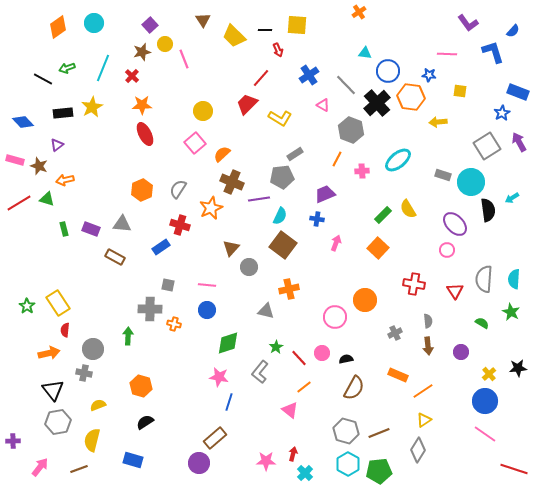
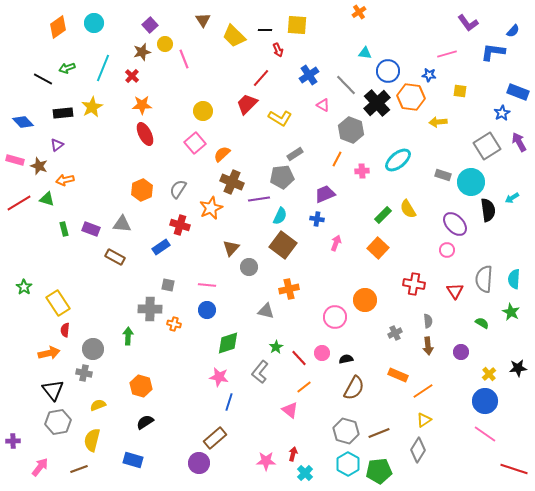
blue L-shape at (493, 52): rotated 65 degrees counterclockwise
pink line at (447, 54): rotated 18 degrees counterclockwise
green star at (27, 306): moved 3 px left, 19 px up
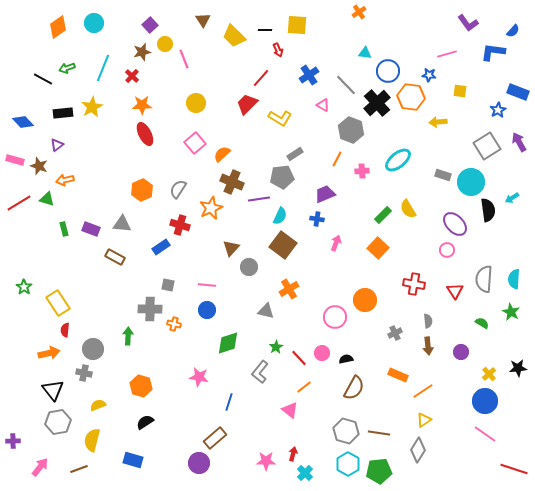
yellow circle at (203, 111): moved 7 px left, 8 px up
blue star at (502, 113): moved 4 px left, 3 px up
orange cross at (289, 289): rotated 18 degrees counterclockwise
pink star at (219, 377): moved 20 px left
brown line at (379, 433): rotated 30 degrees clockwise
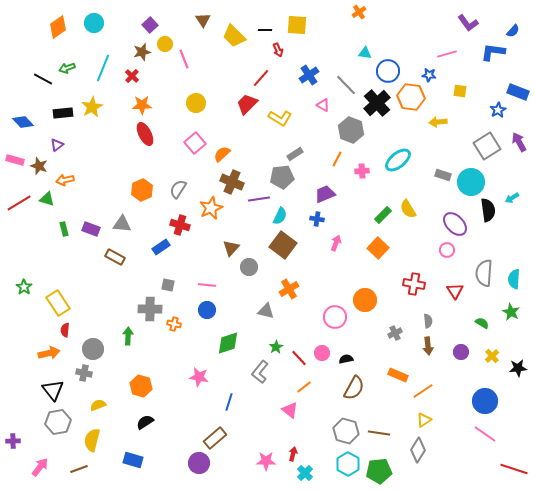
gray semicircle at (484, 279): moved 6 px up
yellow cross at (489, 374): moved 3 px right, 18 px up
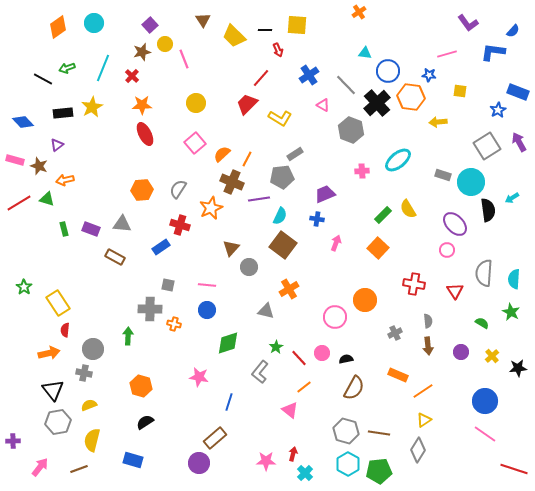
orange line at (337, 159): moved 90 px left
orange hexagon at (142, 190): rotated 20 degrees clockwise
yellow semicircle at (98, 405): moved 9 px left
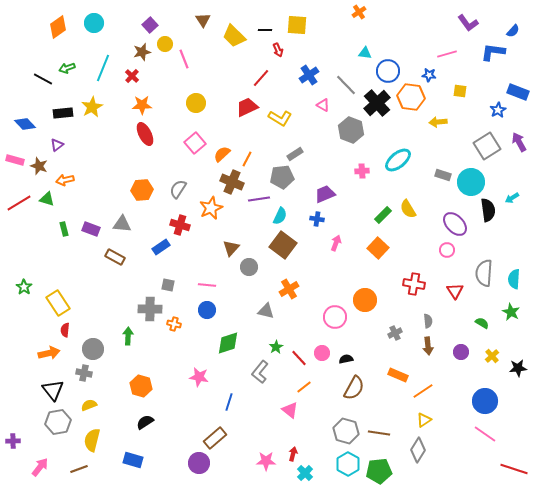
red trapezoid at (247, 104): moved 3 px down; rotated 20 degrees clockwise
blue diamond at (23, 122): moved 2 px right, 2 px down
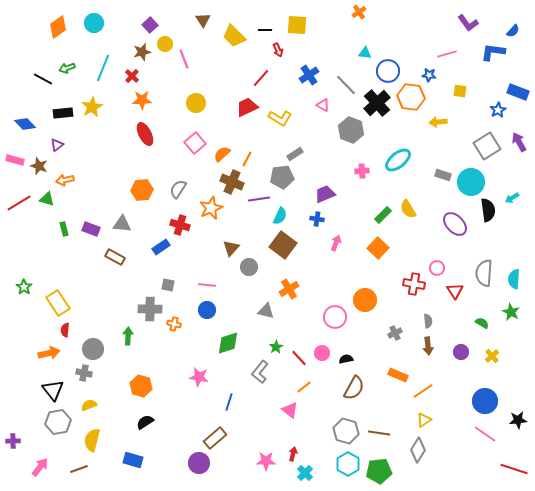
orange star at (142, 105): moved 5 px up
pink circle at (447, 250): moved 10 px left, 18 px down
black star at (518, 368): moved 52 px down
